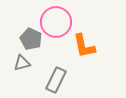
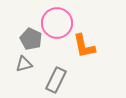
pink circle: moved 1 px right, 1 px down
gray triangle: moved 2 px right, 1 px down
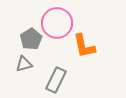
gray pentagon: rotated 15 degrees clockwise
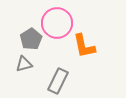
gray rectangle: moved 2 px right, 1 px down
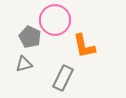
pink circle: moved 2 px left, 3 px up
gray pentagon: moved 1 px left, 2 px up; rotated 15 degrees counterclockwise
gray rectangle: moved 5 px right, 3 px up
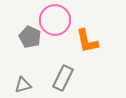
orange L-shape: moved 3 px right, 5 px up
gray triangle: moved 1 px left, 21 px down
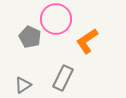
pink circle: moved 1 px right, 1 px up
orange L-shape: rotated 68 degrees clockwise
gray triangle: rotated 18 degrees counterclockwise
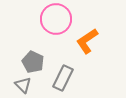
gray pentagon: moved 3 px right, 25 px down
gray triangle: rotated 42 degrees counterclockwise
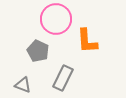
orange L-shape: rotated 60 degrees counterclockwise
gray pentagon: moved 5 px right, 11 px up
gray triangle: rotated 24 degrees counterclockwise
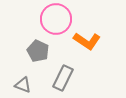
orange L-shape: rotated 52 degrees counterclockwise
